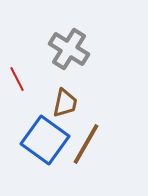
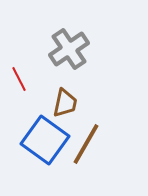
gray cross: rotated 24 degrees clockwise
red line: moved 2 px right
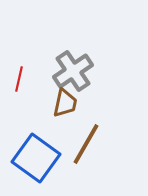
gray cross: moved 4 px right, 22 px down
red line: rotated 40 degrees clockwise
blue square: moved 9 px left, 18 px down
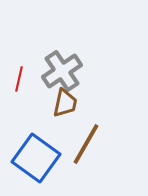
gray cross: moved 11 px left
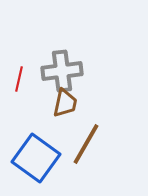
gray cross: rotated 27 degrees clockwise
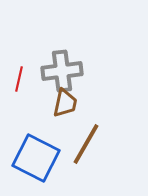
blue square: rotated 9 degrees counterclockwise
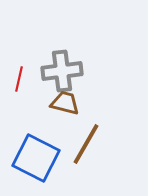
brown trapezoid: rotated 88 degrees counterclockwise
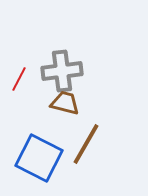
red line: rotated 15 degrees clockwise
blue square: moved 3 px right
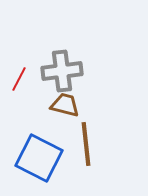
brown trapezoid: moved 2 px down
brown line: rotated 36 degrees counterclockwise
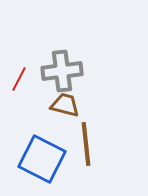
blue square: moved 3 px right, 1 px down
